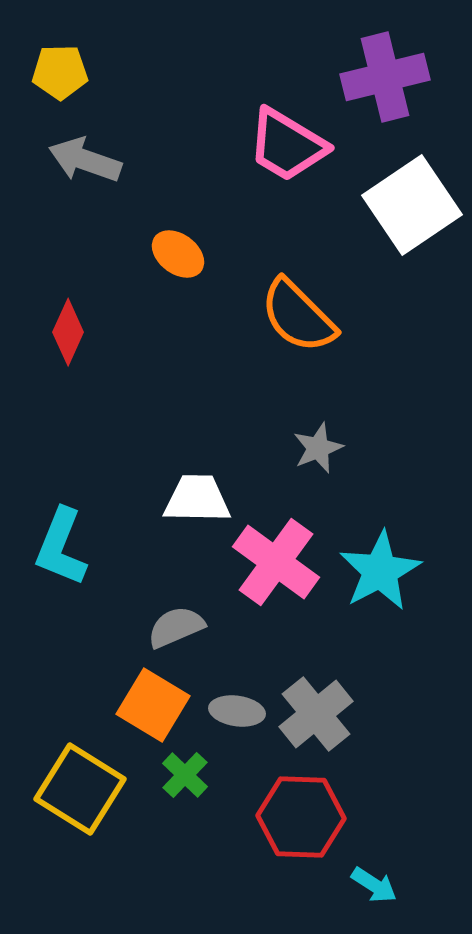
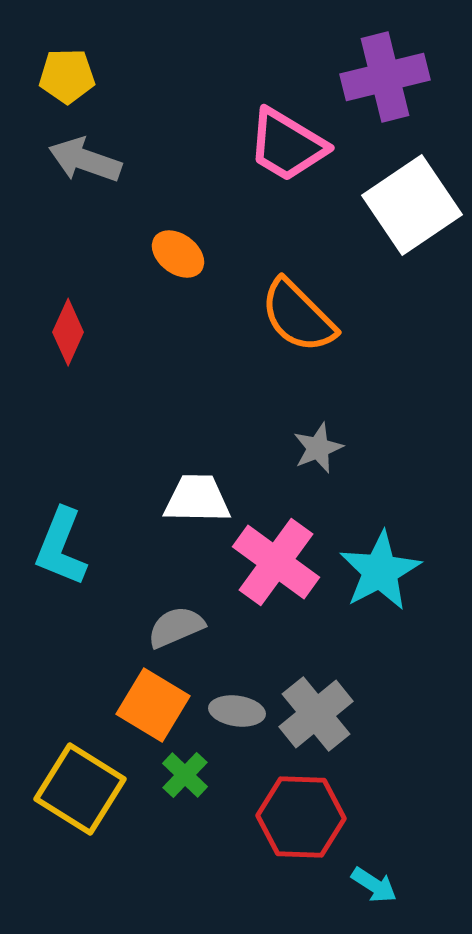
yellow pentagon: moved 7 px right, 4 px down
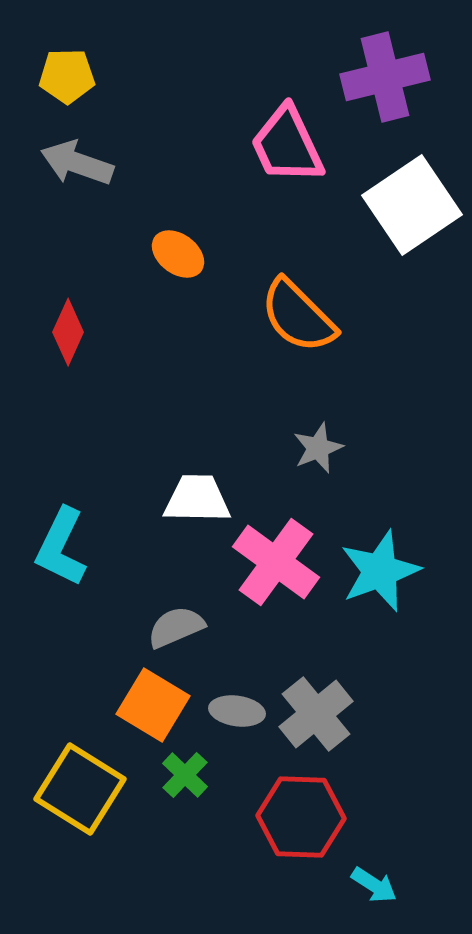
pink trapezoid: rotated 34 degrees clockwise
gray arrow: moved 8 px left, 3 px down
cyan L-shape: rotated 4 degrees clockwise
cyan star: rotated 8 degrees clockwise
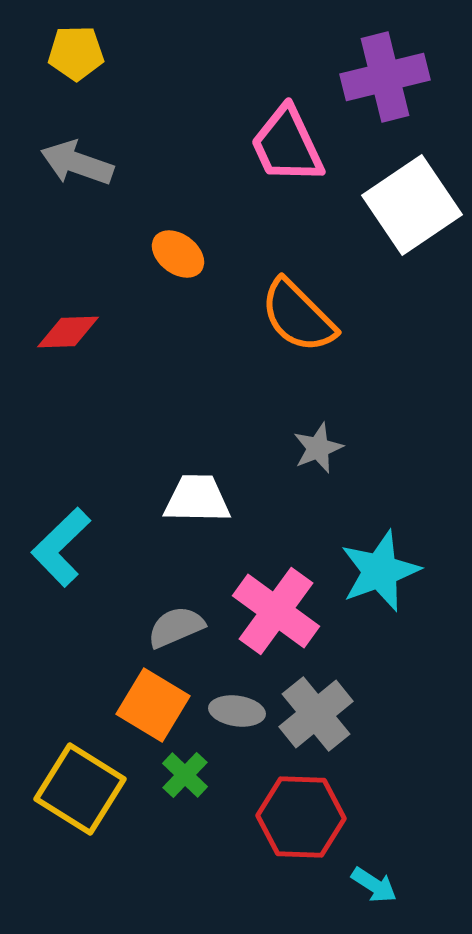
yellow pentagon: moved 9 px right, 23 px up
red diamond: rotated 64 degrees clockwise
cyan L-shape: rotated 20 degrees clockwise
pink cross: moved 49 px down
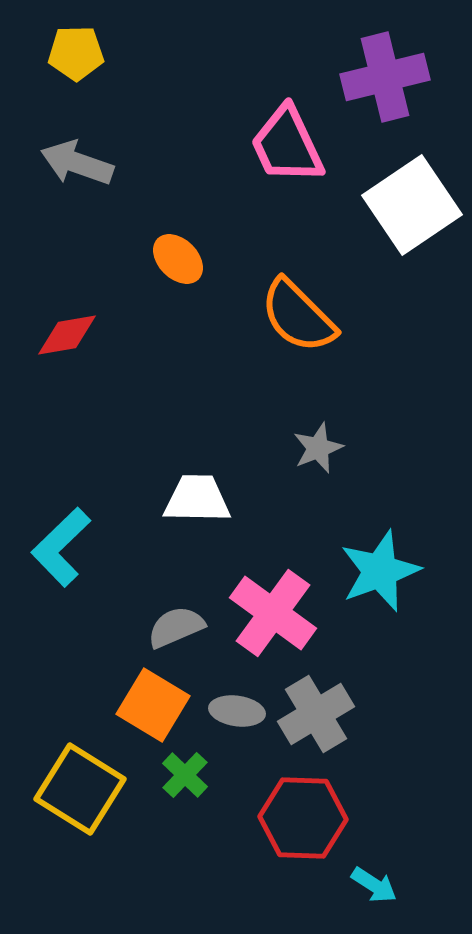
orange ellipse: moved 5 px down; rotated 8 degrees clockwise
red diamond: moved 1 px left, 3 px down; rotated 8 degrees counterclockwise
pink cross: moved 3 px left, 2 px down
gray cross: rotated 8 degrees clockwise
red hexagon: moved 2 px right, 1 px down
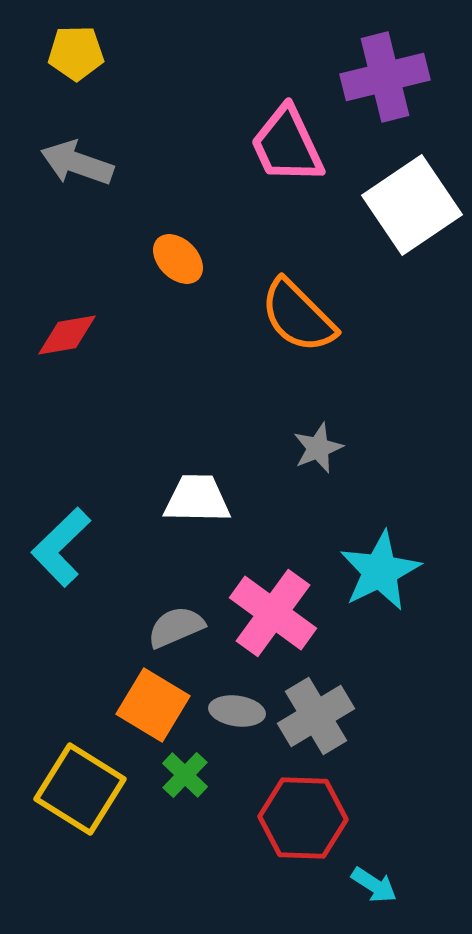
cyan star: rotated 6 degrees counterclockwise
gray cross: moved 2 px down
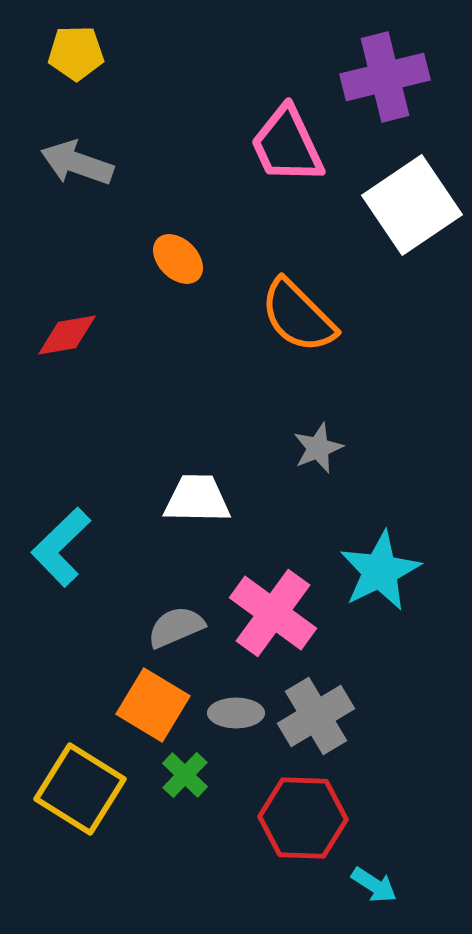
gray ellipse: moved 1 px left, 2 px down; rotated 8 degrees counterclockwise
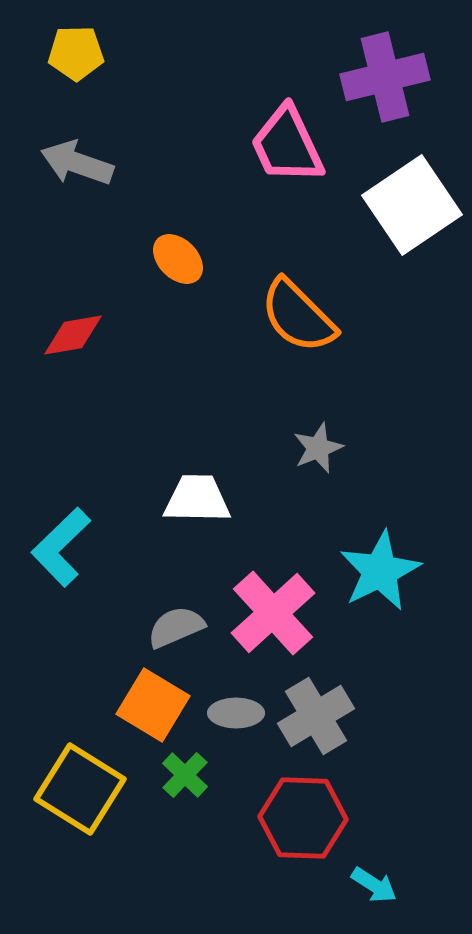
red diamond: moved 6 px right
pink cross: rotated 12 degrees clockwise
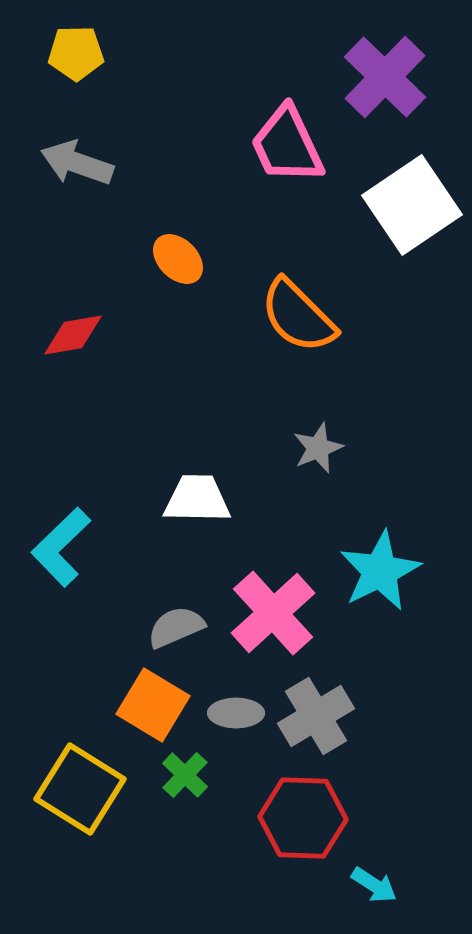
purple cross: rotated 32 degrees counterclockwise
